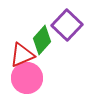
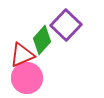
purple square: moved 1 px left
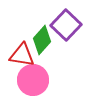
red triangle: rotated 32 degrees clockwise
pink circle: moved 6 px right, 2 px down
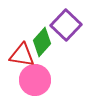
green diamond: moved 2 px down
pink circle: moved 2 px right
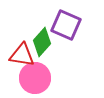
purple square: rotated 20 degrees counterclockwise
pink circle: moved 2 px up
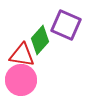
green diamond: moved 2 px left, 2 px up
pink circle: moved 14 px left, 2 px down
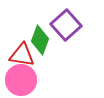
purple square: rotated 24 degrees clockwise
green diamond: rotated 20 degrees counterclockwise
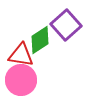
green diamond: rotated 36 degrees clockwise
red triangle: moved 1 px left
